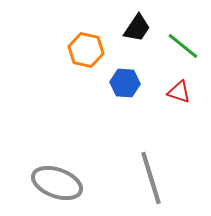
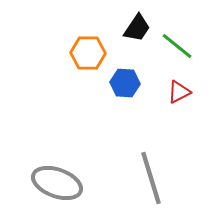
green line: moved 6 px left
orange hexagon: moved 2 px right, 3 px down; rotated 12 degrees counterclockwise
red triangle: rotated 45 degrees counterclockwise
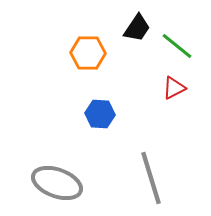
blue hexagon: moved 25 px left, 31 px down
red triangle: moved 5 px left, 4 px up
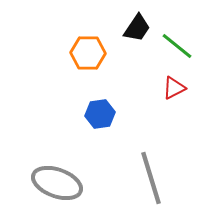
blue hexagon: rotated 12 degrees counterclockwise
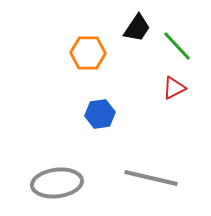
green line: rotated 8 degrees clockwise
gray line: rotated 60 degrees counterclockwise
gray ellipse: rotated 27 degrees counterclockwise
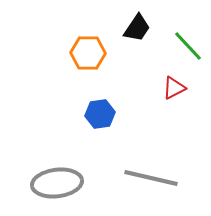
green line: moved 11 px right
